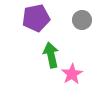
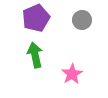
purple pentagon: rotated 12 degrees counterclockwise
green arrow: moved 16 px left
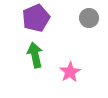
gray circle: moved 7 px right, 2 px up
pink star: moved 2 px left, 2 px up
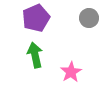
pink star: moved 1 px right
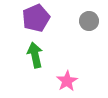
gray circle: moved 3 px down
pink star: moved 4 px left, 9 px down
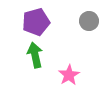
purple pentagon: moved 4 px down; rotated 8 degrees clockwise
pink star: moved 2 px right, 6 px up
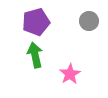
pink star: moved 1 px right, 1 px up
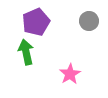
purple pentagon: rotated 8 degrees counterclockwise
green arrow: moved 9 px left, 3 px up
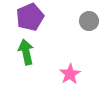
purple pentagon: moved 6 px left, 5 px up
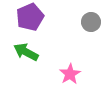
gray circle: moved 2 px right, 1 px down
green arrow: rotated 50 degrees counterclockwise
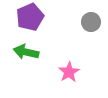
green arrow: rotated 15 degrees counterclockwise
pink star: moved 1 px left, 2 px up
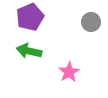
green arrow: moved 3 px right, 1 px up
